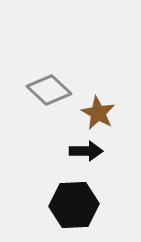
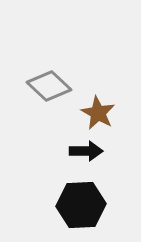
gray diamond: moved 4 px up
black hexagon: moved 7 px right
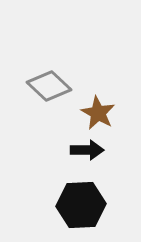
black arrow: moved 1 px right, 1 px up
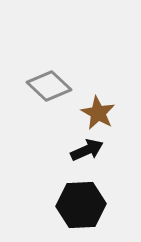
black arrow: rotated 24 degrees counterclockwise
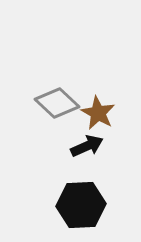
gray diamond: moved 8 px right, 17 px down
black arrow: moved 4 px up
